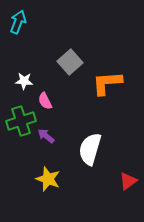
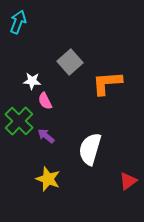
white star: moved 8 px right
green cross: moved 2 px left; rotated 28 degrees counterclockwise
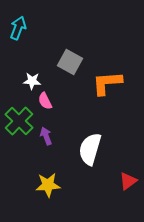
cyan arrow: moved 6 px down
gray square: rotated 20 degrees counterclockwise
purple arrow: rotated 30 degrees clockwise
yellow star: moved 6 px down; rotated 25 degrees counterclockwise
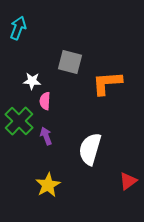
gray square: rotated 15 degrees counterclockwise
pink semicircle: rotated 30 degrees clockwise
yellow star: rotated 25 degrees counterclockwise
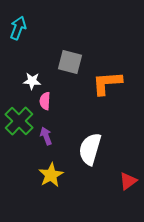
yellow star: moved 3 px right, 10 px up
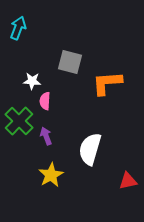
red triangle: rotated 24 degrees clockwise
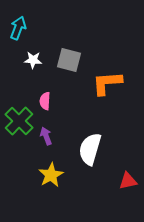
gray square: moved 1 px left, 2 px up
white star: moved 1 px right, 21 px up
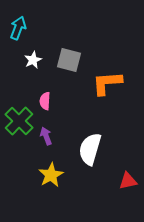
white star: rotated 30 degrees counterclockwise
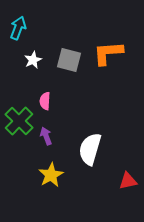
orange L-shape: moved 1 px right, 30 px up
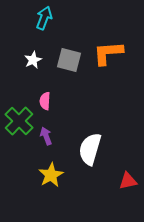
cyan arrow: moved 26 px right, 10 px up
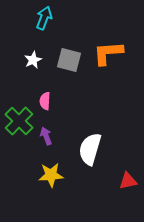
yellow star: rotated 25 degrees clockwise
